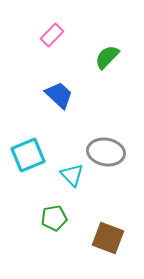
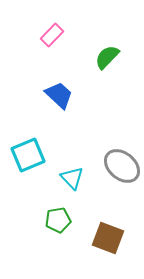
gray ellipse: moved 16 px right, 14 px down; rotated 30 degrees clockwise
cyan triangle: moved 3 px down
green pentagon: moved 4 px right, 2 px down
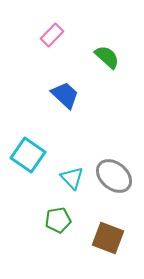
green semicircle: rotated 88 degrees clockwise
blue trapezoid: moved 6 px right
cyan square: rotated 32 degrees counterclockwise
gray ellipse: moved 8 px left, 10 px down
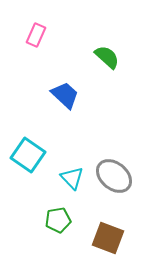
pink rectangle: moved 16 px left; rotated 20 degrees counterclockwise
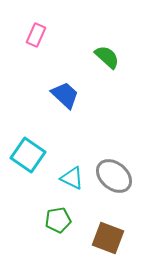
cyan triangle: rotated 20 degrees counterclockwise
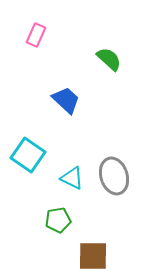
green semicircle: moved 2 px right, 2 px down
blue trapezoid: moved 1 px right, 5 px down
gray ellipse: rotated 33 degrees clockwise
brown square: moved 15 px left, 18 px down; rotated 20 degrees counterclockwise
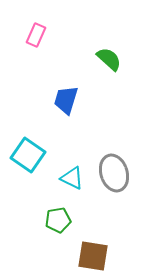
blue trapezoid: rotated 116 degrees counterclockwise
gray ellipse: moved 3 px up
brown square: rotated 8 degrees clockwise
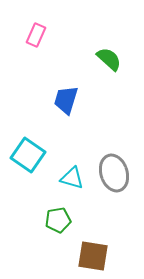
cyan triangle: rotated 10 degrees counterclockwise
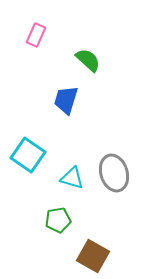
green semicircle: moved 21 px left, 1 px down
brown square: rotated 20 degrees clockwise
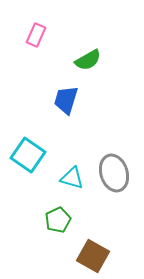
green semicircle: rotated 108 degrees clockwise
green pentagon: rotated 15 degrees counterclockwise
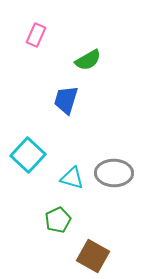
cyan square: rotated 8 degrees clockwise
gray ellipse: rotated 72 degrees counterclockwise
